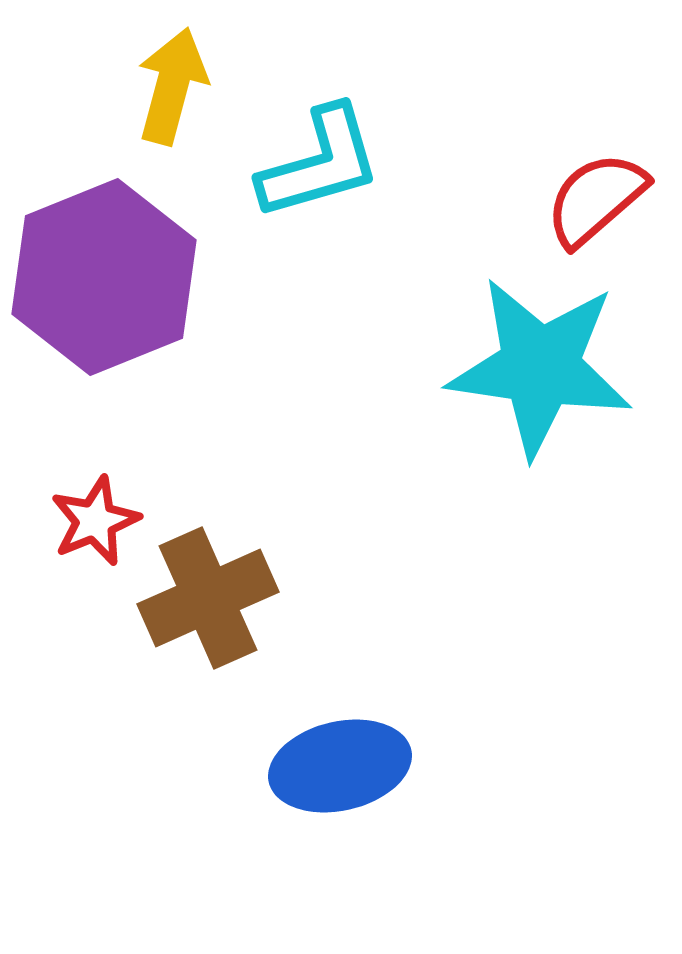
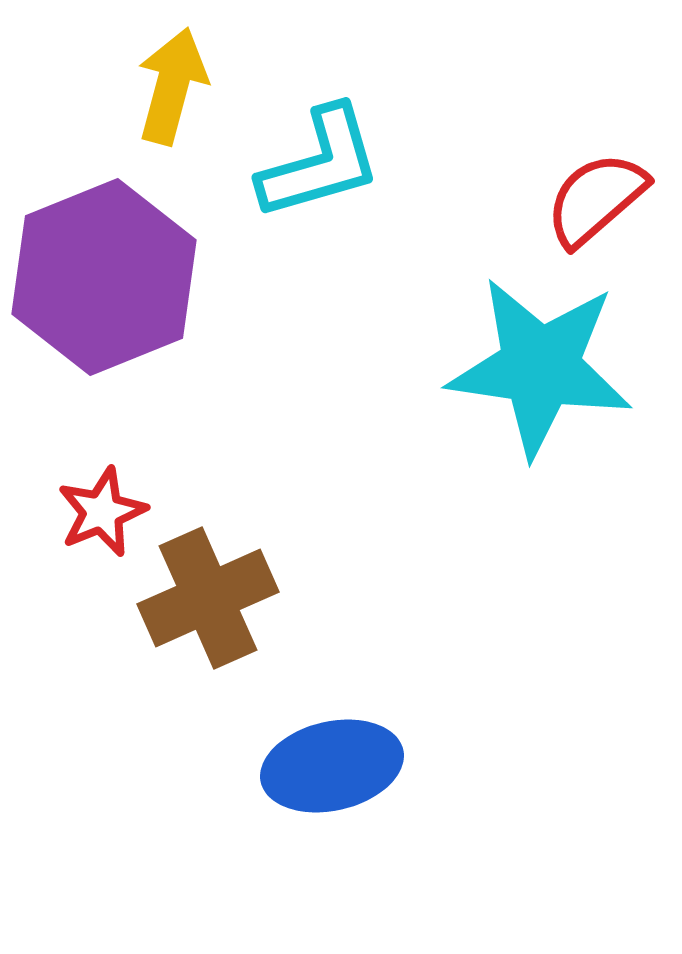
red star: moved 7 px right, 9 px up
blue ellipse: moved 8 px left
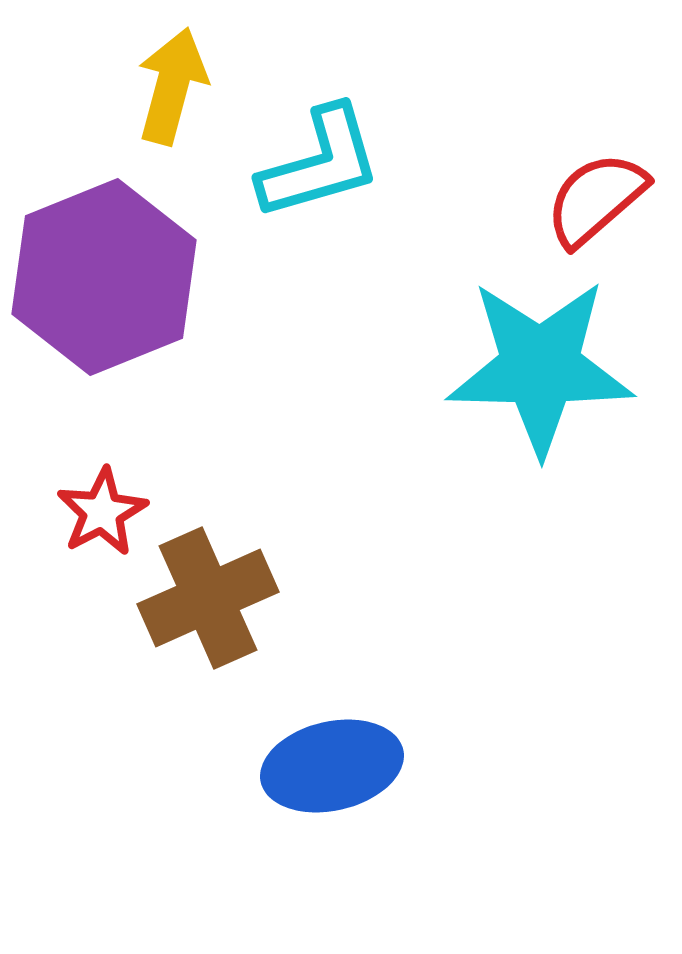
cyan star: rotated 7 degrees counterclockwise
red star: rotated 6 degrees counterclockwise
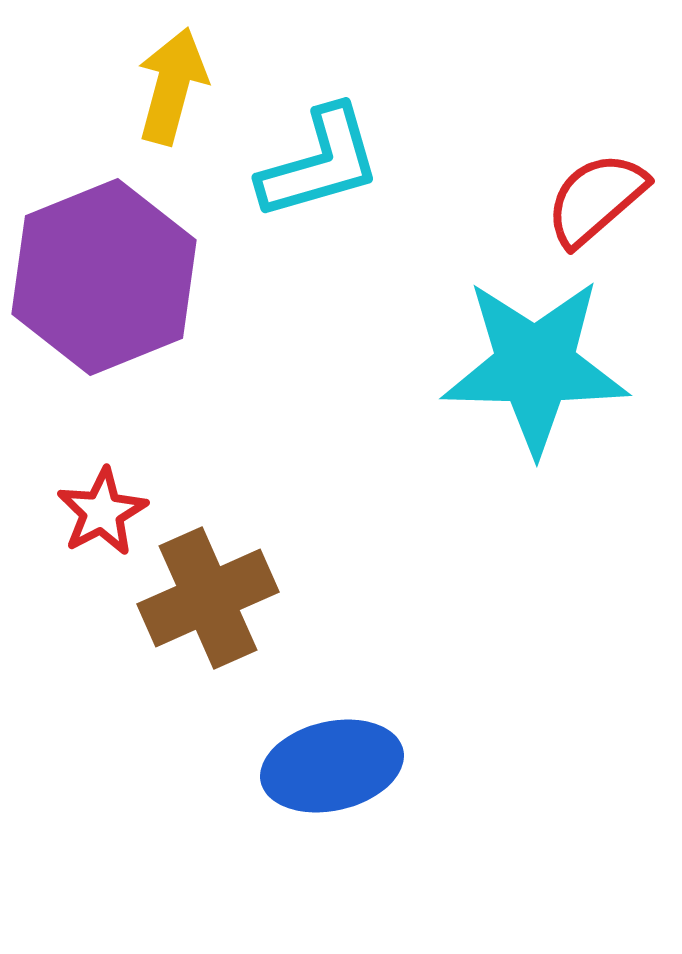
cyan star: moved 5 px left, 1 px up
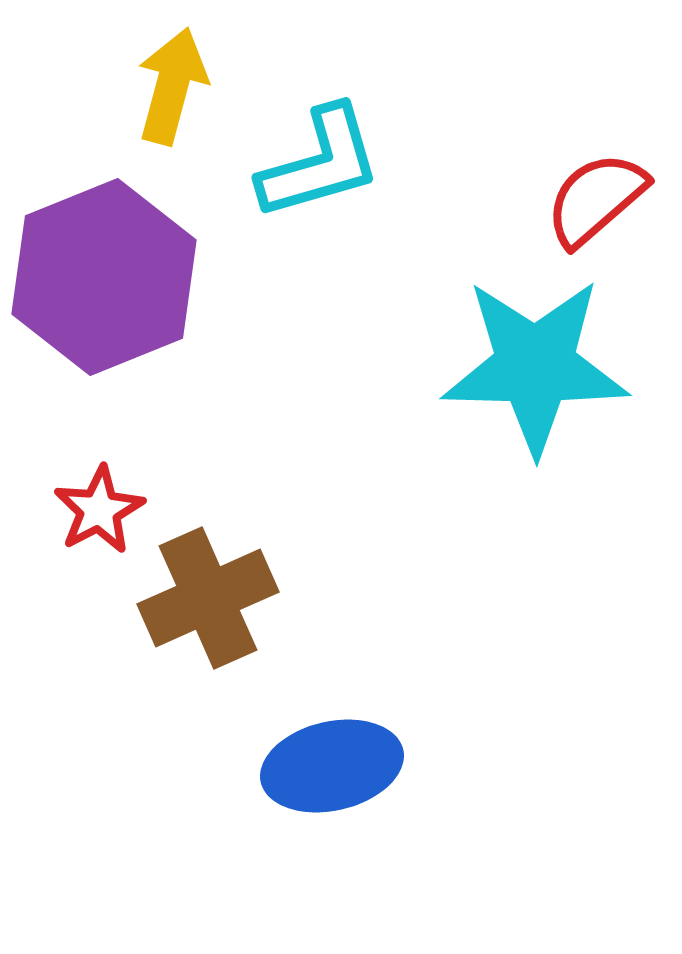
red star: moved 3 px left, 2 px up
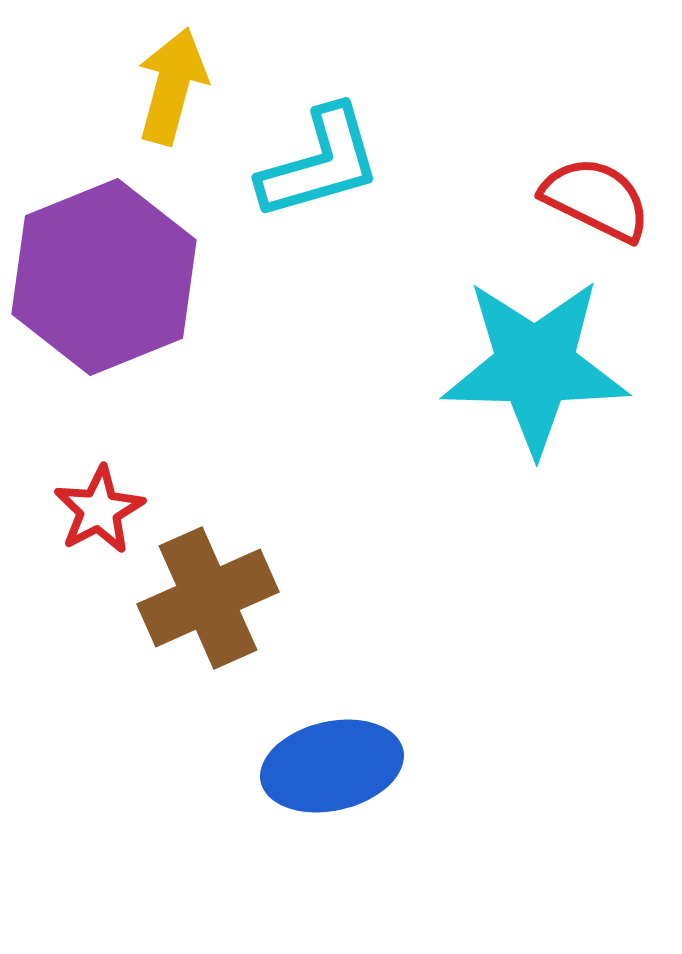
red semicircle: rotated 67 degrees clockwise
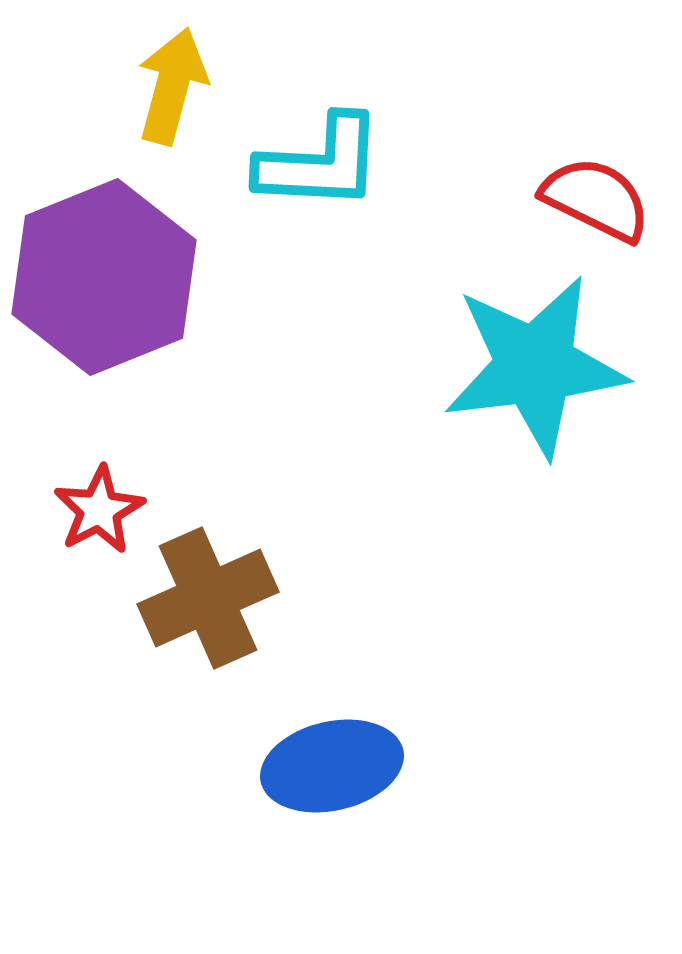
cyan L-shape: rotated 19 degrees clockwise
cyan star: rotated 8 degrees counterclockwise
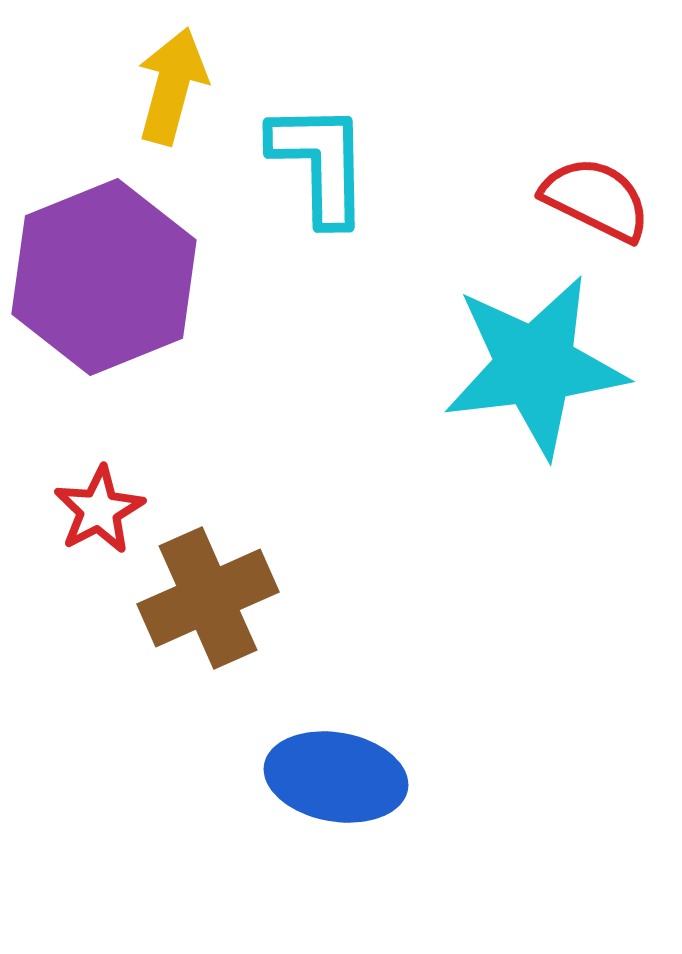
cyan L-shape: rotated 94 degrees counterclockwise
blue ellipse: moved 4 px right, 11 px down; rotated 23 degrees clockwise
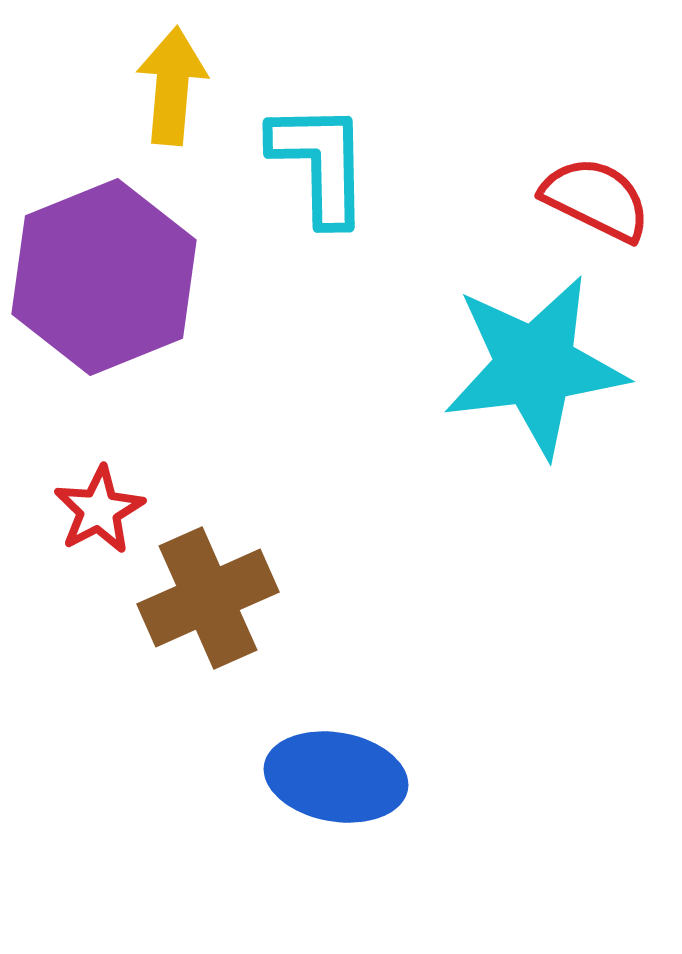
yellow arrow: rotated 10 degrees counterclockwise
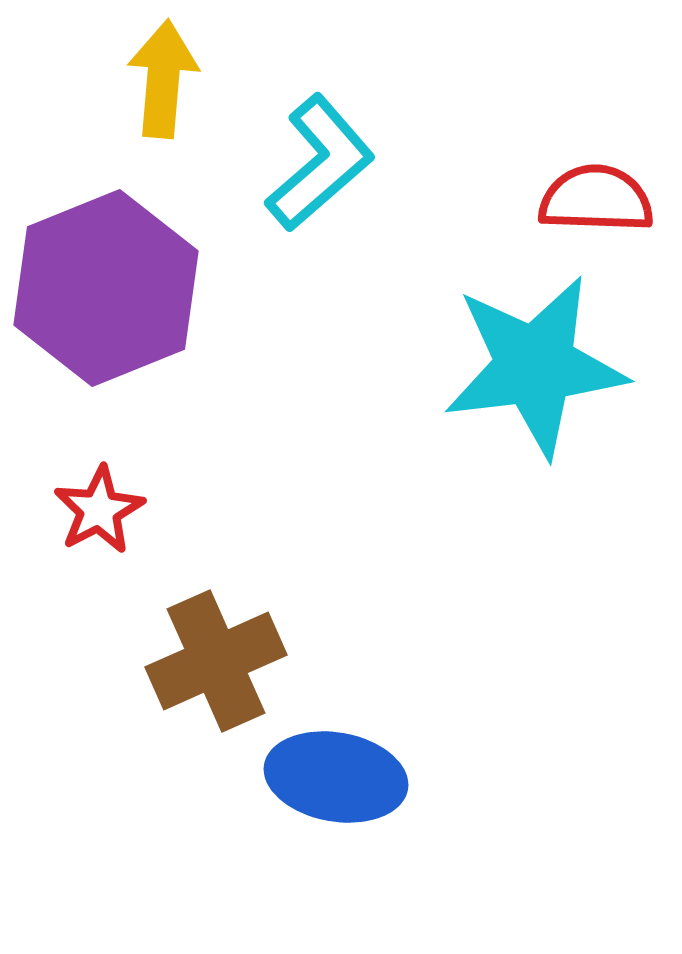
yellow arrow: moved 9 px left, 7 px up
cyan L-shape: rotated 50 degrees clockwise
red semicircle: rotated 24 degrees counterclockwise
purple hexagon: moved 2 px right, 11 px down
brown cross: moved 8 px right, 63 px down
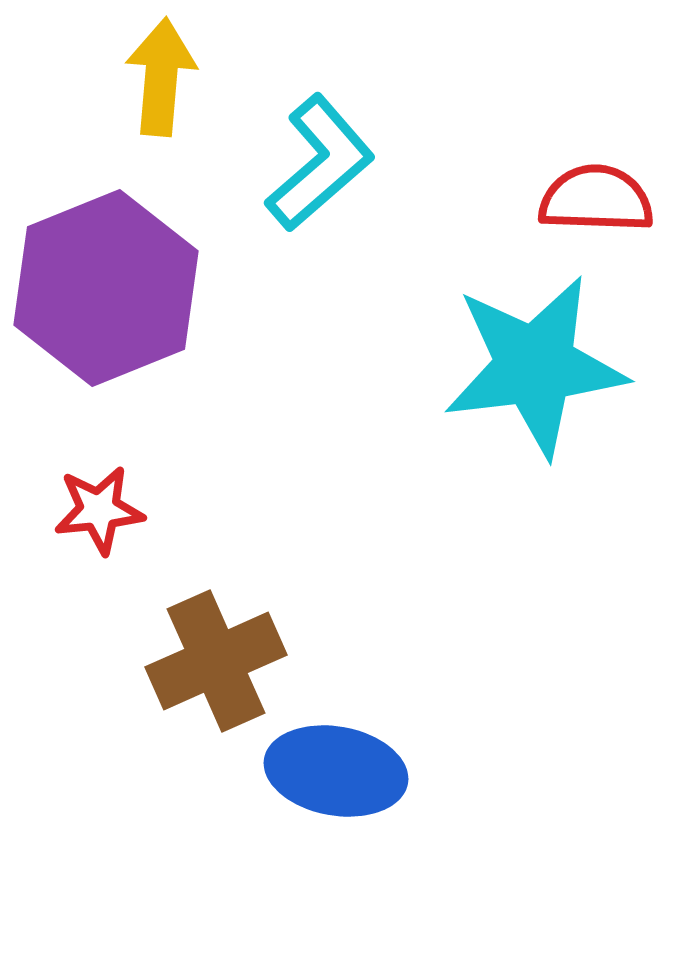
yellow arrow: moved 2 px left, 2 px up
red star: rotated 22 degrees clockwise
blue ellipse: moved 6 px up
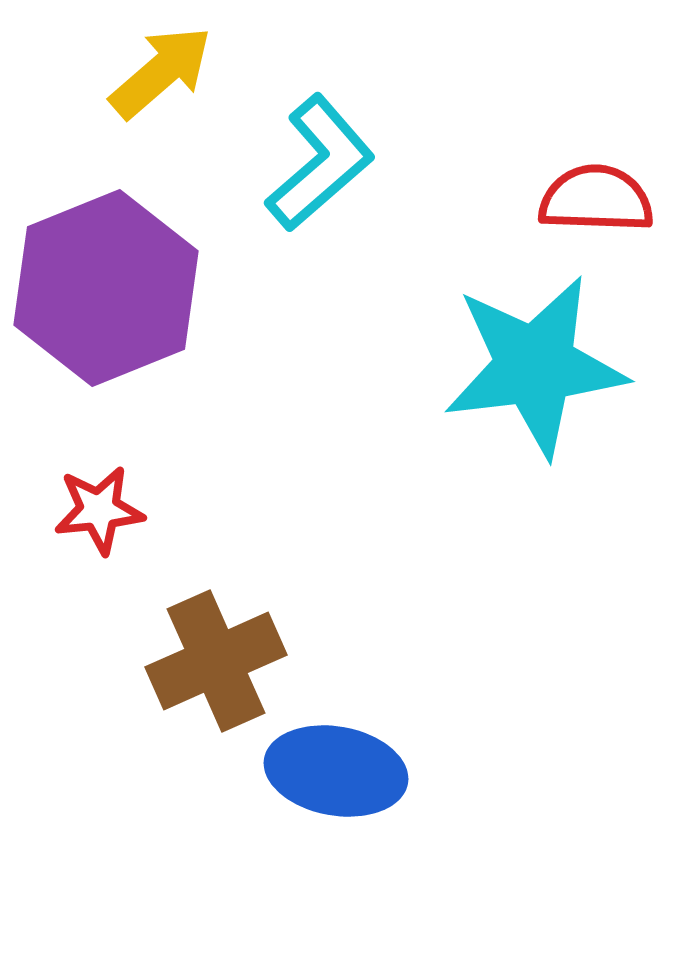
yellow arrow: moved 5 px up; rotated 44 degrees clockwise
